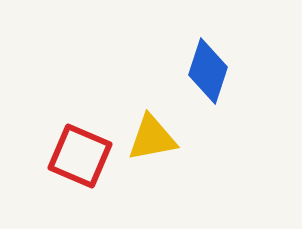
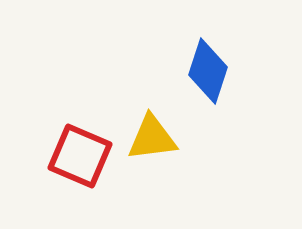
yellow triangle: rotated 4 degrees clockwise
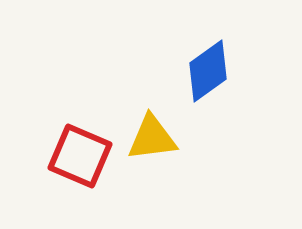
blue diamond: rotated 36 degrees clockwise
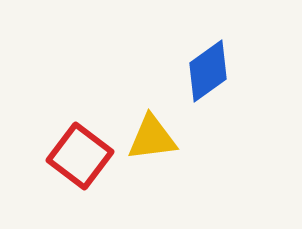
red square: rotated 14 degrees clockwise
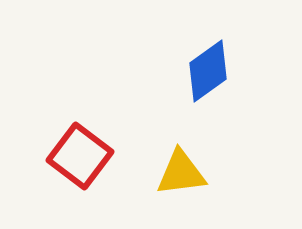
yellow triangle: moved 29 px right, 35 px down
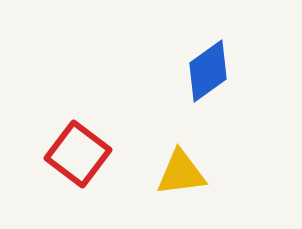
red square: moved 2 px left, 2 px up
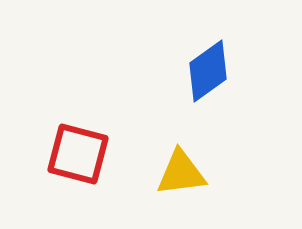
red square: rotated 22 degrees counterclockwise
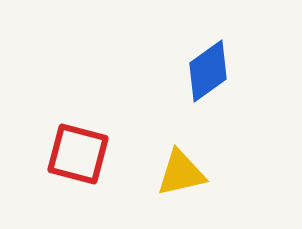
yellow triangle: rotated 6 degrees counterclockwise
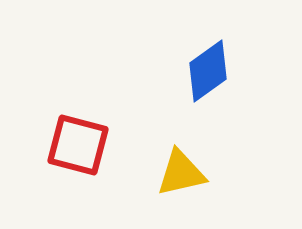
red square: moved 9 px up
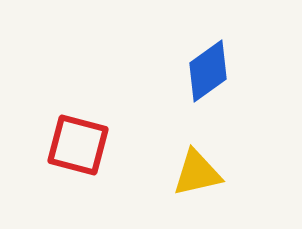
yellow triangle: moved 16 px right
